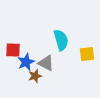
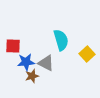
red square: moved 4 px up
yellow square: rotated 35 degrees counterclockwise
blue star: rotated 18 degrees clockwise
brown star: moved 3 px left
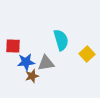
gray triangle: rotated 36 degrees counterclockwise
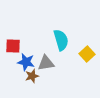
blue star: rotated 18 degrees clockwise
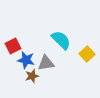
cyan semicircle: rotated 30 degrees counterclockwise
red square: rotated 28 degrees counterclockwise
blue star: moved 2 px up
